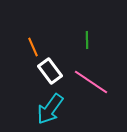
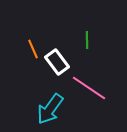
orange line: moved 2 px down
white rectangle: moved 7 px right, 9 px up
pink line: moved 2 px left, 6 px down
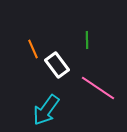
white rectangle: moved 3 px down
pink line: moved 9 px right
cyan arrow: moved 4 px left, 1 px down
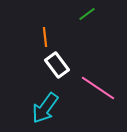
green line: moved 26 px up; rotated 54 degrees clockwise
orange line: moved 12 px right, 12 px up; rotated 18 degrees clockwise
cyan arrow: moved 1 px left, 2 px up
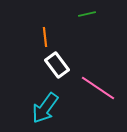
green line: rotated 24 degrees clockwise
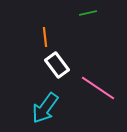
green line: moved 1 px right, 1 px up
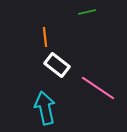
green line: moved 1 px left, 1 px up
white rectangle: rotated 15 degrees counterclockwise
cyan arrow: rotated 132 degrees clockwise
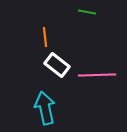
green line: rotated 24 degrees clockwise
pink line: moved 1 px left, 13 px up; rotated 36 degrees counterclockwise
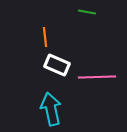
white rectangle: rotated 15 degrees counterclockwise
pink line: moved 2 px down
cyan arrow: moved 6 px right, 1 px down
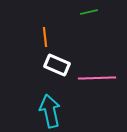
green line: moved 2 px right; rotated 24 degrees counterclockwise
pink line: moved 1 px down
cyan arrow: moved 1 px left, 2 px down
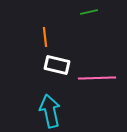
white rectangle: rotated 10 degrees counterclockwise
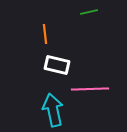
orange line: moved 3 px up
pink line: moved 7 px left, 11 px down
cyan arrow: moved 3 px right, 1 px up
